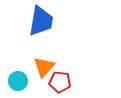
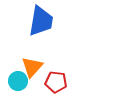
orange triangle: moved 12 px left
red pentagon: moved 4 px left
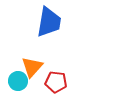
blue trapezoid: moved 8 px right, 1 px down
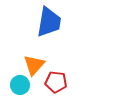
orange triangle: moved 2 px right, 2 px up
cyan circle: moved 2 px right, 4 px down
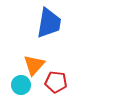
blue trapezoid: moved 1 px down
cyan circle: moved 1 px right
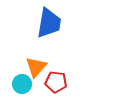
orange triangle: moved 2 px right, 2 px down
cyan circle: moved 1 px right, 1 px up
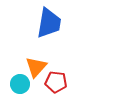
cyan circle: moved 2 px left
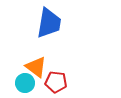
orange triangle: rotated 35 degrees counterclockwise
cyan circle: moved 5 px right, 1 px up
